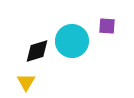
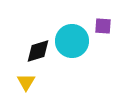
purple square: moved 4 px left
black diamond: moved 1 px right
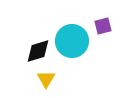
purple square: rotated 18 degrees counterclockwise
yellow triangle: moved 20 px right, 3 px up
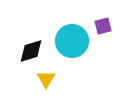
black diamond: moved 7 px left
